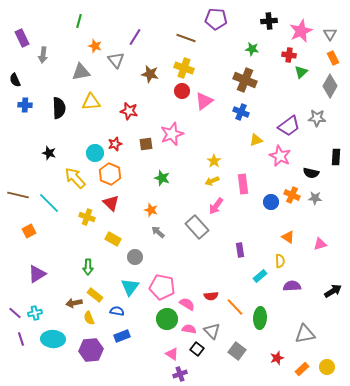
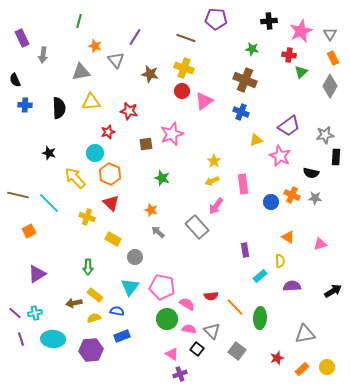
gray star at (317, 118): moved 8 px right, 17 px down; rotated 12 degrees counterclockwise
red star at (115, 144): moved 7 px left, 12 px up
purple rectangle at (240, 250): moved 5 px right
yellow semicircle at (89, 318): moved 5 px right; rotated 96 degrees clockwise
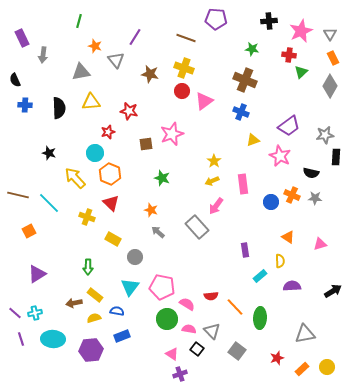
yellow triangle at (256, 140): moved 3 px left
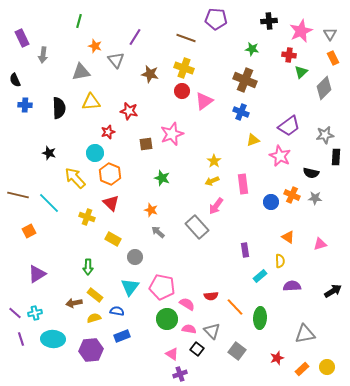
gray diamond at (330, 86): moved 6 px left, 2 px down; rotated 15 degrees clockwise
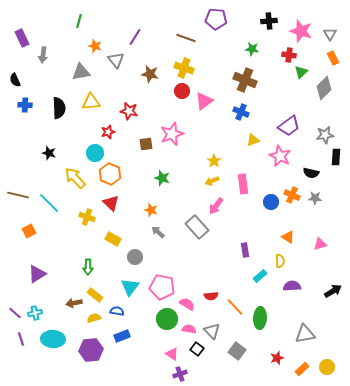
pink star at (301, 31): rotated 30 degrees counterclockwise
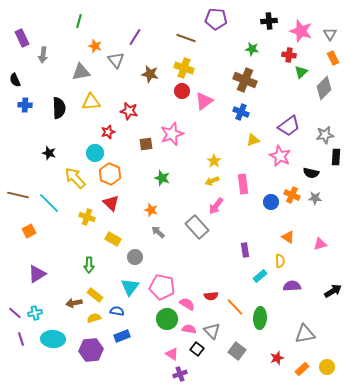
green arrow at (88, 267): moved 1 px right, 2 px up
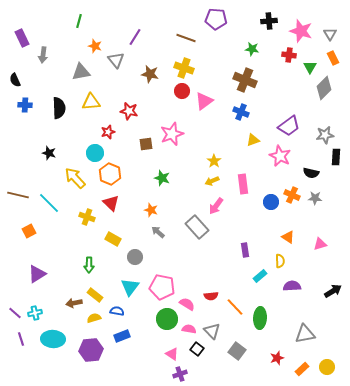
green triangle at (301, 72): moved 9 px right, 5 px up; rotated 16 degrees counterclockwise
